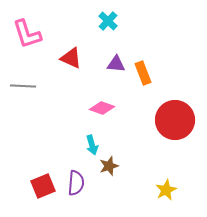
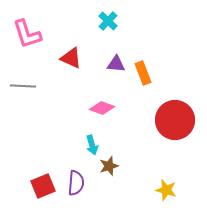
yellow star: rotated 30 degrees counterclockwise
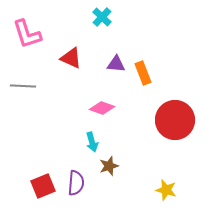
cyan cross: moved 6 px left, 4 px up
cyan arrow: moved 3 px up
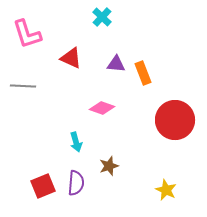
cyan arrow: moved 16 px left
yellow star: rotated 10 degrees clockwise
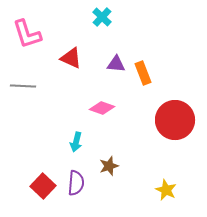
cyan arrow: rotated 30 degrees clockwise
red square: rotated 25 degrees counterclockwise
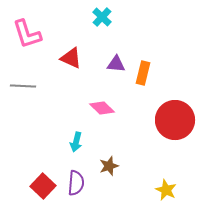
orange rectangle: rotated 35 degrees clockwise
pink diamond: rotated 25 degrees clockwise
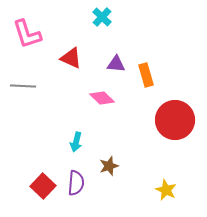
orange rectangle: moved 3 px right, 2 px down; rotated 30 degrees counterclockwise
pink diamond: moved 10 px up
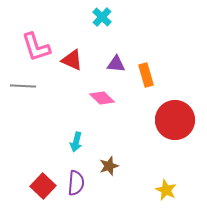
pink L-shape: moved 9 px right, 13 px down
red triangle: moved 1 px right, 2 px down
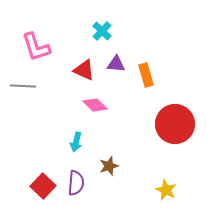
cyan cross: moved 14 px down
red triangle: moved 12 px right, 10 px down
pink diamond: moved 7 px left, 7 px down
red circle: moved 4 px down
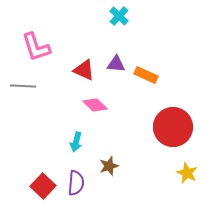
cyan cross: moved 17 px right, 15 px up
orange rectangle: rotated 50 degrees counterclockwise
red circle: moved 2 px left, 3 px down
yellow star: moved 21 px right, 17 px up
